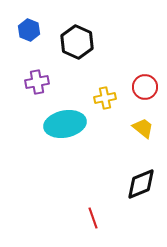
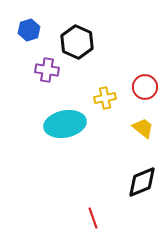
blue hexagon: rotated 20 degrees clockwise
purple cross: moved 10 px right, 12 px up; rotated 20 degrees clockwise
black diamond: moved 1 px right, 2 px up
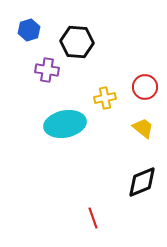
black hexagon: rotated 20 degrees counterclockwise
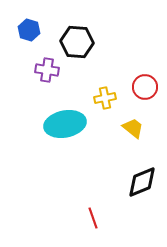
blue hexagon: rotated 25 degrees counterclockwise
yellow trapezoid: moved 10 px left
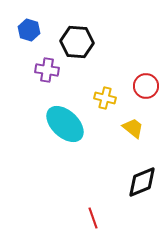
red circle: moved 1 px right, 1 px up
yellow cross: rotated 25 degrees clockwise
cyan ellipse: rotated 54 degrees clockwise
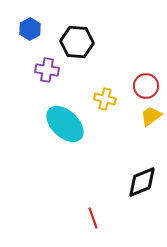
blue hexagon: moved 1 px right, 1 px up; rotated 15 degrees clockwise
yellow cross: moved 1 px down
yellow trapezoid: moved 18 px right, 12 px up; rotated 75 degrees counterclockwise
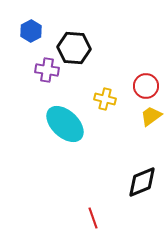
blue hexagon: moved 1 px right, 2 px down
black hexagon: moved 3 px left, 6 px down
